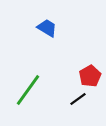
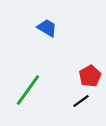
black line: moved 3 px right, 2 px down
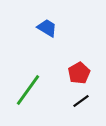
red pentagon: moved 11 px left, 3 px up
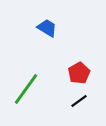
green line: moved 2 px left, 1 px up
black line: moved 2 px left
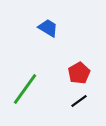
blue trapezoid: moved 1 px right
green line: moved 1 px left
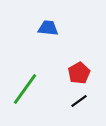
blue trapezoid: rotated 25 degrees counterclockwise
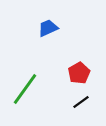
blue trapezoid: rotated 30 degrees counterclockwise
black line: moved 2 px right, 1 px down
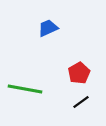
green line: rotated 64 degrees clockwise
